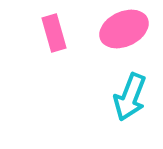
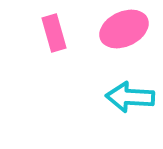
cyan arrow: rotated 72 degrees clockwise
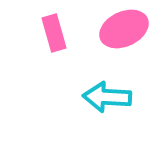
cyan arrow: moved 23 px left
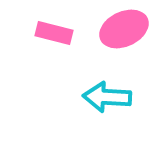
pink rectangle: rotated 60 degrees counterclockwise
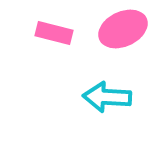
pink ellipse: moved 1 px left
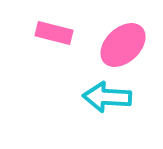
pink ellipse: moved 16 px down; rotated 18 degrees counterclockwise
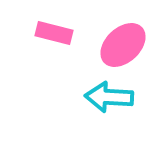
cyan arrow: moved 2 px right
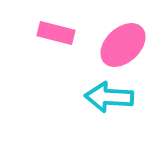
pink rectangle: moved 2 px right
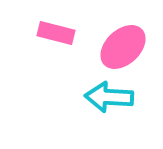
pink ellipse: moved 2 px down
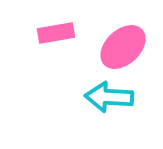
pink rectangle: rotated 24 degrees counterclockwise
